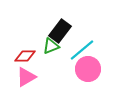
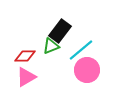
cyan line: moved 1 px left
pink circle: moved 1 px left, 1 px down
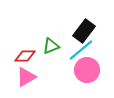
black rectangle: moved 24 px right
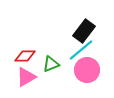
green triangle: moved 18 px down
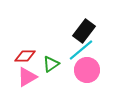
green triangle: rotated 12 degrees counterclockwise
pink triangle: moved 1 px right
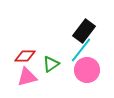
cyan line: rotated 12 degrees counterclockwise
pink triangle: rotated 15 degrees clockwise
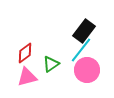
red diamond: moved 3 px up; rotated 35 degrees counterclockwise
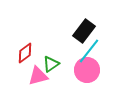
cyan line: moved 8 px right, 1 px down
pink triangle: moved 11 px right, 1 px up
